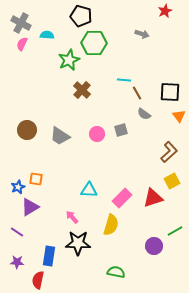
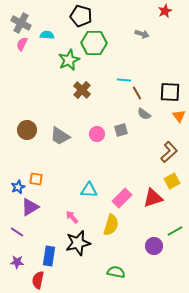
black star: rotated 15 degrees counterclockwise
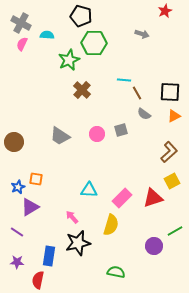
orange triangle: moved 5 px left; rotated 40 degrees clockwise
brown circle: moved 13 px left, 12 px down
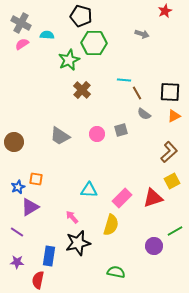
pink semicircle: rotated 32 degrees clockwise
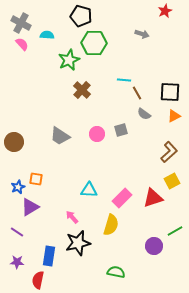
pink semicircle: rotated 80 degrees clockwise
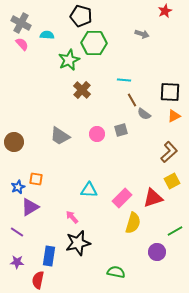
brown line: moved 5 px left, 7 px down
yellow semicircle: moved 22 px right, 2 px up
purple circle: moved 3 px right, 6 px down
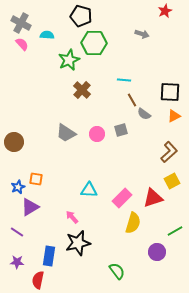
gray trapezoid: moved 6 px right, 3 px up
green semicircle: moved 1 px right, 1 px up; rotated 42 degrees clockwise
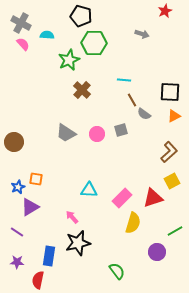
pink semicircle: moved 1 px right
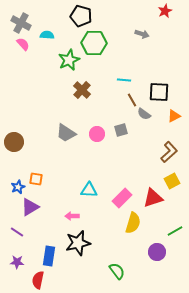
black square: moved 11 px left
pink arrow: moved 1 px up; rotated 48 degrees counterclockwise
